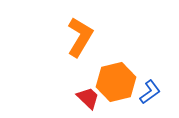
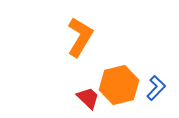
orange hexagon: moved 3 px right, 3 px down
blue L-shape: moved 6 px right, 4 px up; rotated 10 degrees counterclockwise
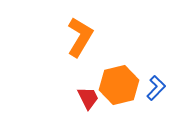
red trapezoid: rotated 20 degrees clockwise
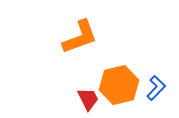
orange L-shape: rotated 39 degrees clockwise
red trapezoid: moved 1 px down
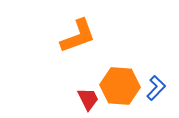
orange L-shape: moved 2 px left, 1 px up
orange hexagon: moved 1 px right, 1 px down; rotated 18 degrees clockwise
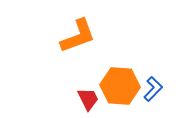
blue L-shape: moved 3 px left, 1 px down
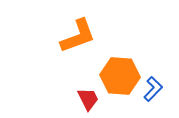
orange hexagon: moved 10 px up
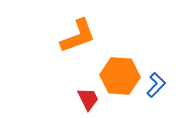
blue L-shape: moved 3 px right, 4 px up
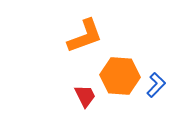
orange L-shape: moved 7 px right
red trapezoid: moved 3 px left, 3 px up
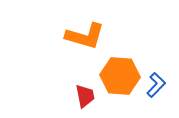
orange L-shape: rotated 36 degrees clockwise
red trapezoid: rotated 15 degrees clockwise
